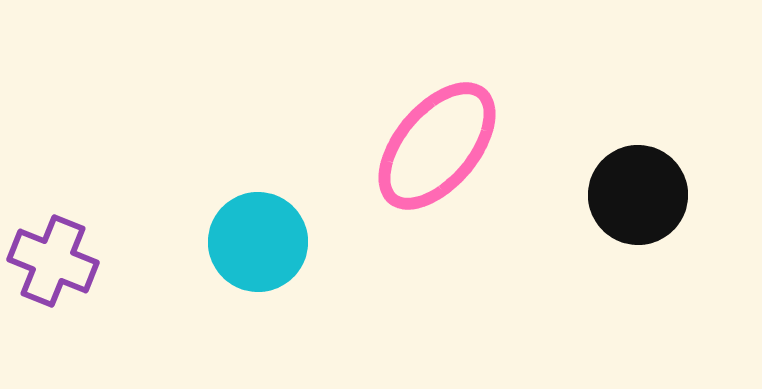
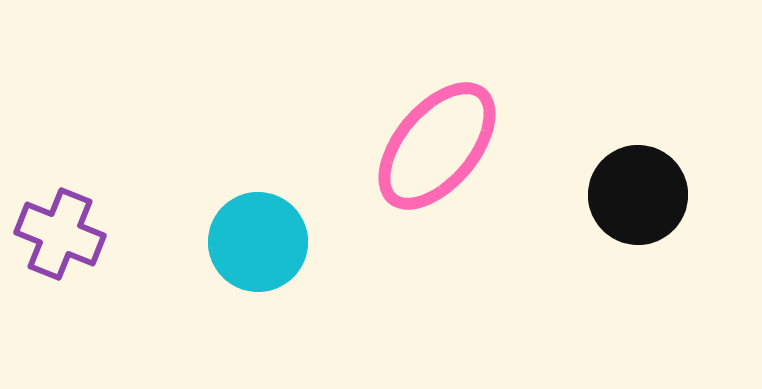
purple cross: moved 7 px right, 27 px up
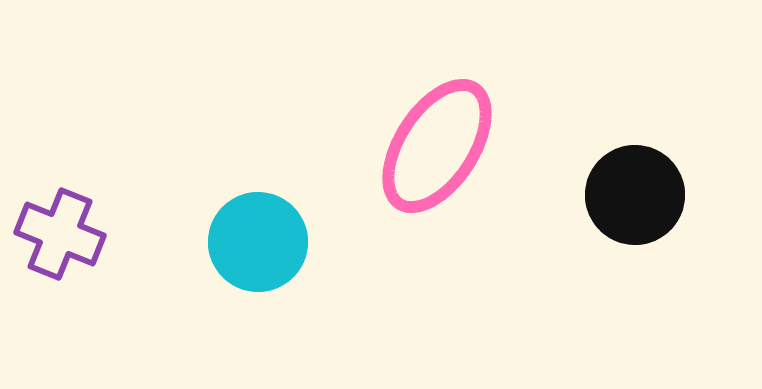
pink ellipse: rotated 7 degrees counterclockwise
black circle: moved 3 px left
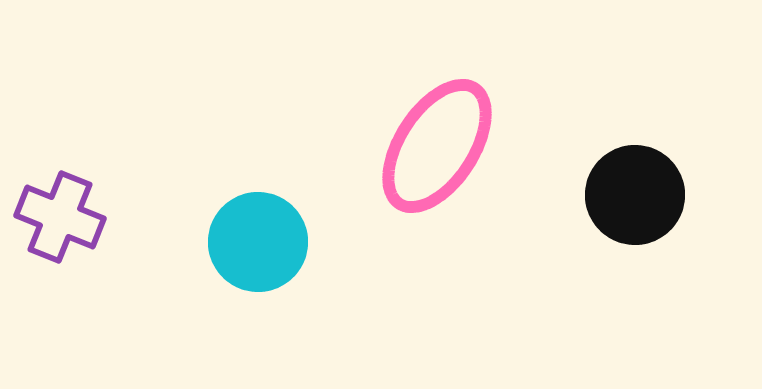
purple cross: moved 17 px up
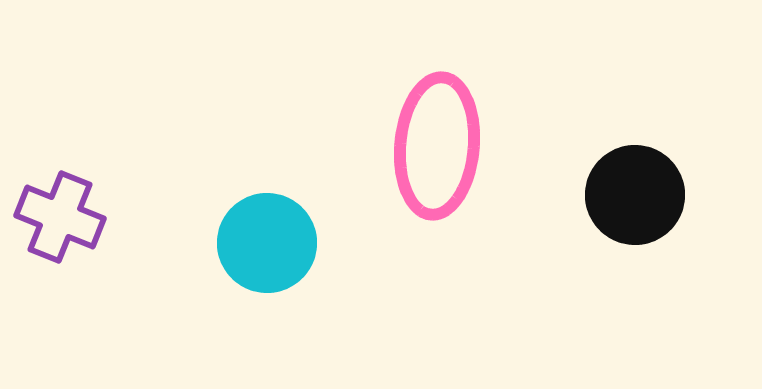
pink ellipse: rotated 28 degrees counterclockwise
cyan circle: moved 9 px right, 1 px down
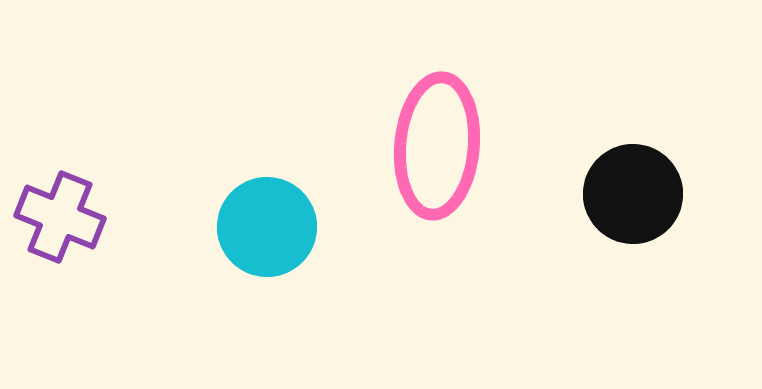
black circle: moved 2 px left, 1 px up
cyan circle: moved 16 px up
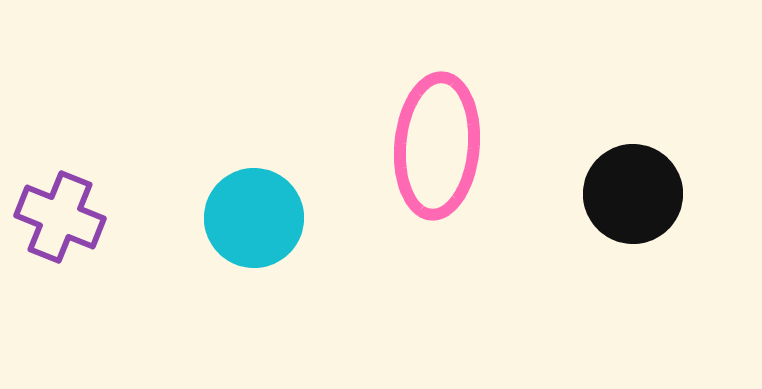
cyan circle: moved 13 px left, 9 px up
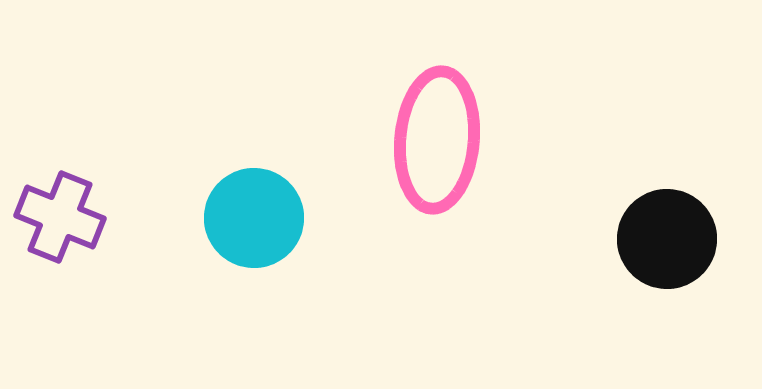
pink ellipse: moved 6 px up
black circle: moved 34 px right, 45 px down
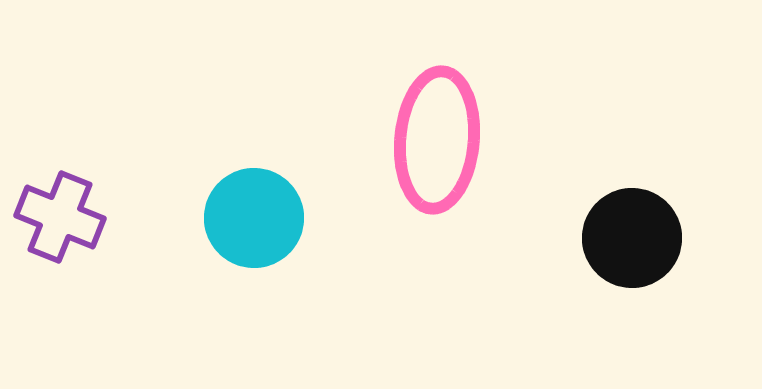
black circle: moved 35 px left, 1 px up
